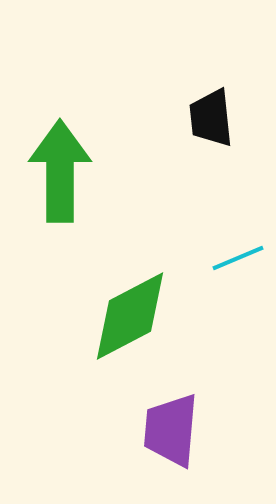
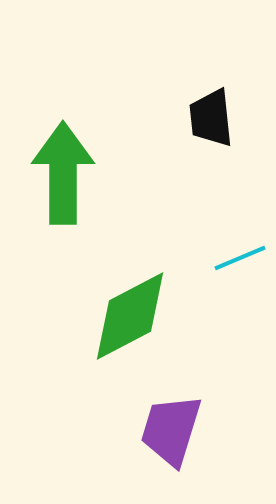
green arrow: moved 3 px right, 2 px down
cyan line: moved 2 px right
purple trapezoid: rotated 12 degrees clockwise
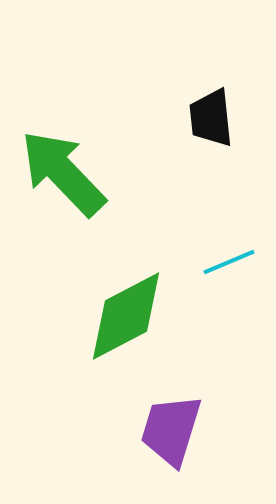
green arrow: rotated 44 degrees counterclockwise
cyan line: moved 11 px left, 4 px down
green diamond: moved 4 px left
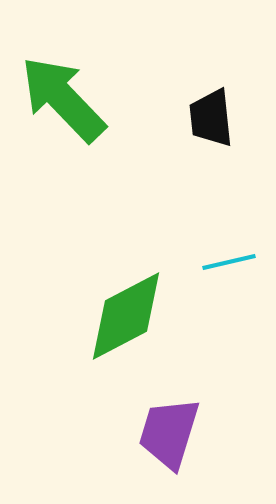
green arrow: moved 74 px up
cyan line: rotated 10 degrees clockwise
purple trapezoid: moved 2 px left, 3 px down
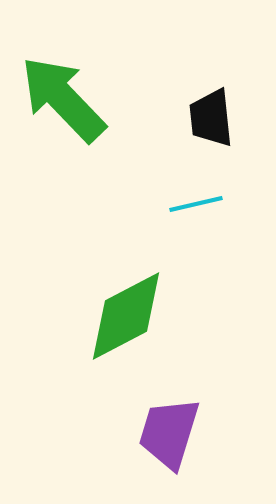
cyan line: moved 33 px left, 58 px up
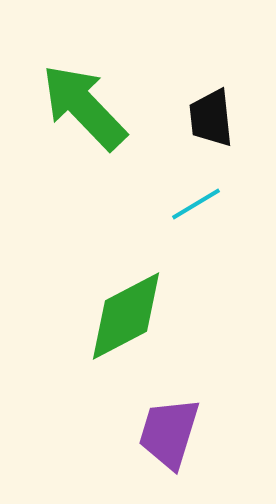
green arrow: moved 21 px right, 8 px down
cyan line: rotated 18 degrees counterclockwise
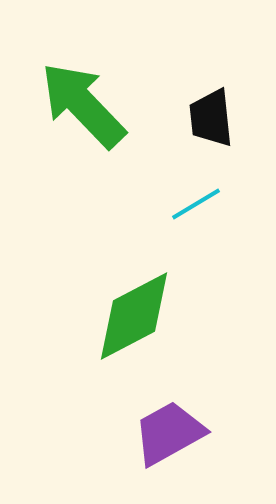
green arrow: moved 1 px left, 2 px up
green diamond: moved 8 px right
purple trapezoid: rotated 44 degrees clockwise
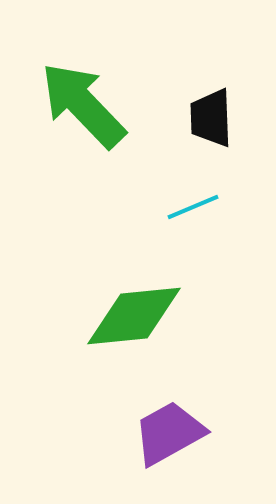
black trapezoid: rotated 4 degrees clockwise
cyan line: moved 3 px left, 3 px down; rotated 8 degrees clockwise
green diamond: rotated 22 degrees clockwise
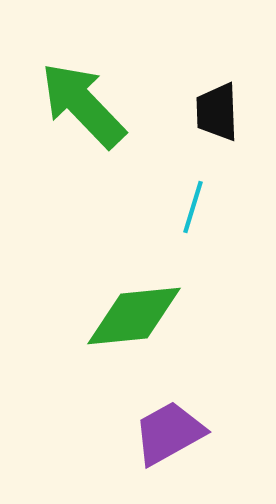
black trapezoid: moved 6 px right, 6 px up
cyan line: rotated 50 degrees counterclockwise
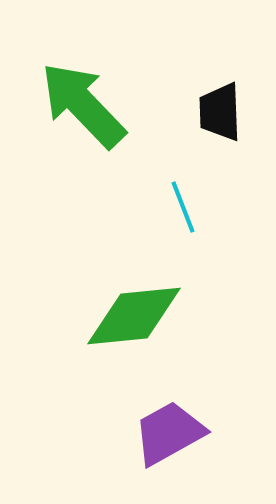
black trapezoid: moved 3 px right
cyan line: moved 10 px left; rotated 38 degrees counterclockwise
